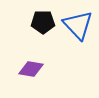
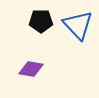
black pentagon: moved 2 px left, 1 px up
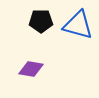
blue triangle: rotated 32 degrees counterclockwise
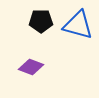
purple diamond: moved 2 px up; rotated 10 degrees clockwise
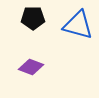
black pentagon: moved 8 px left, 3 px up
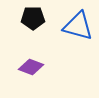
blue triangle: moved 1 px down
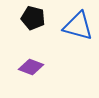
black pentagon: rotated 15 degrees clockwise
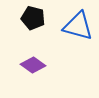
purple diamond: moved 2 px right, 2 px up; rotated 15 degrees clockwise
